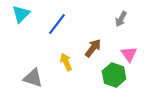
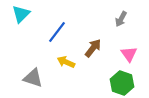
blue line: moved 8 px down
yellow arrow: rotated 42 degrees counterclockwise
green hexagon: moved 8 px right, 8 px down
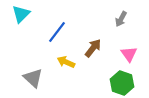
gray triangle: rotated 25 degrees clockwise
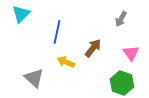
blue line: rotated 25 degrees counterclockwise
pink triangle: moved 2 px right, 1 px up
gray triangle: moved 1 px right
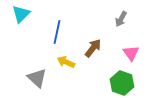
gray triangle: moved 3 px right
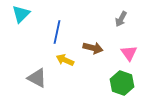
brown arrow: rotated 66 degrees clockwise
pink triangle: moved 2 px left
yellow arrow: moved 1 px left, 2 px up
gray triangle: rotated 15 degrees counterclockwise
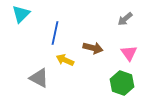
gray arrow: moved 4 px right; rotated 21 degrees clockwise
blue line: moved 2 px left, 1 px down
gray triangle: moved 2 px right
